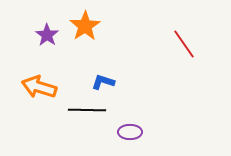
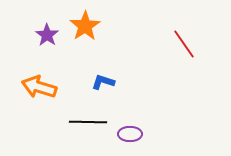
black line: moved 1 px right, 12 px down
purple ellipse: moved 2 px down
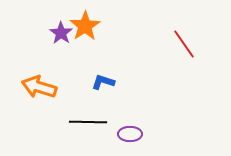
purple star: moved 14 px right, 2 px up
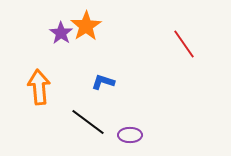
orange star: moved 1 px right
orange arrow: rotated 68 degrees clockwise
black line: rotated 36 degrees clockwise
purple ellipse: moved 1 px down
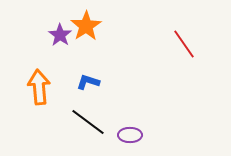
purple star: moved 1 px left, 2 px down
blue L-shape: moved 15 px left
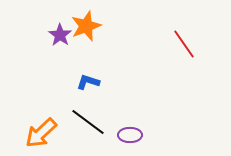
orange star: rotated 12 degrees clockwise
orange arrow: moved 2 px right, 46 px down; rotated 128 degrees counterclockwise
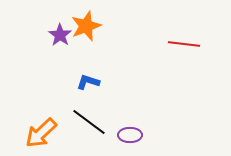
red line: rotated 48 degrees counterclockwise
black line: moved 1 px right
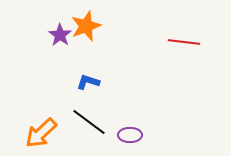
red line: moved 2 px up
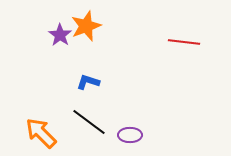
orange arrow: rotated 88 degrees clockwise
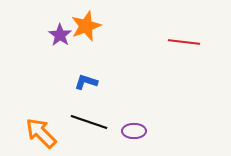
blue L-shape: moved 2 px left
black line: rotated 18 degrees counterclockwise
purple ellipse: moved 4 px right, 4 px up
